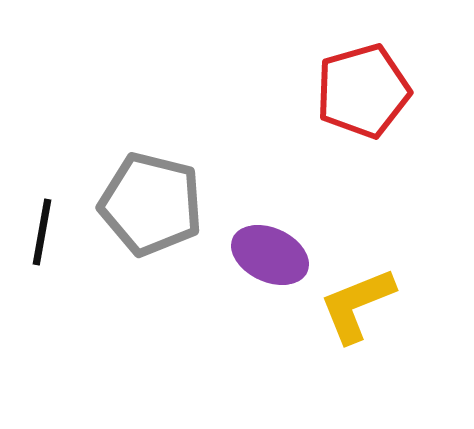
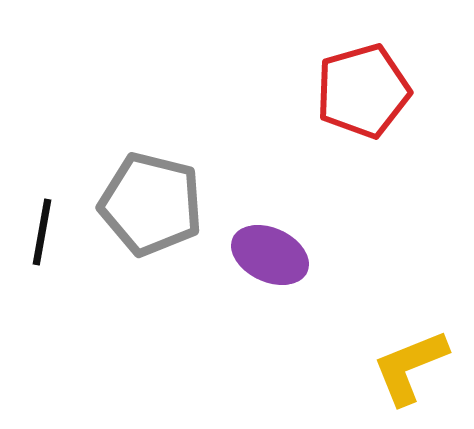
yellow L-shape: moved 53 px right, 62 px down
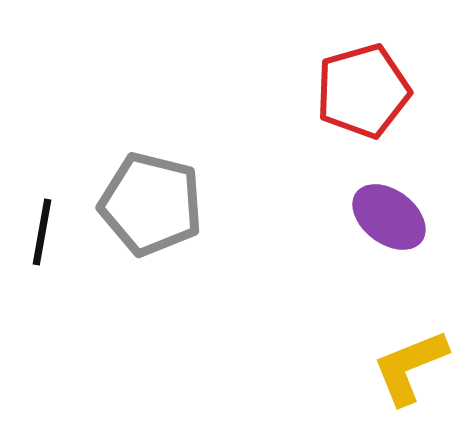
purple ellipse: moved 119 px right, 38 px up; rotated 12 degrees clockwise
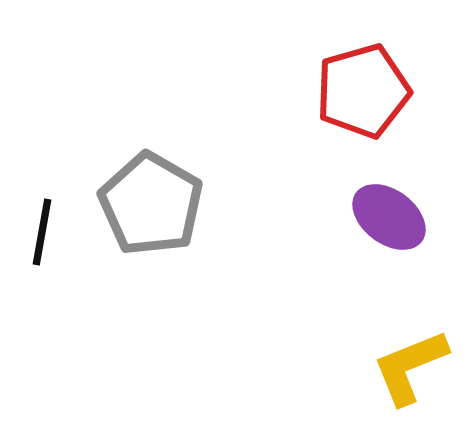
gray pentagon: rotated 16 degrees clockwise
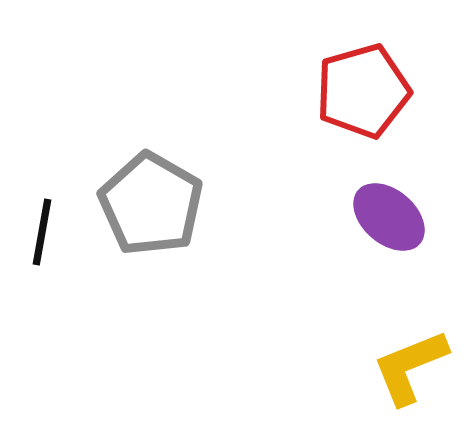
purple ellipse: rotated 4 degrees clockwise
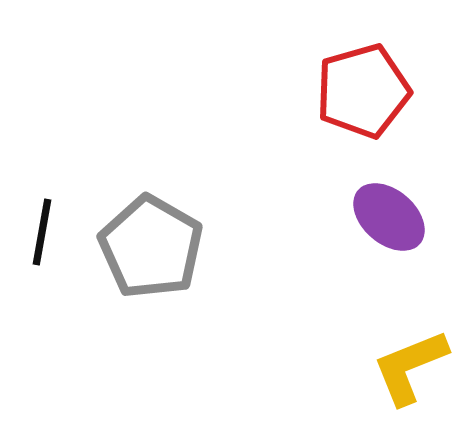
gray pentagon: moved 43 px down
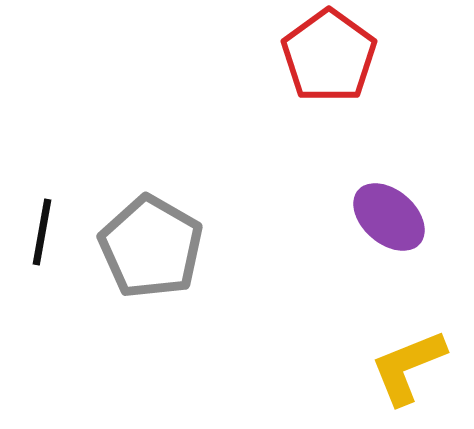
red pentagon: moved 34 px left, 35 px up; rotated 20 degrees counterclockwise
yellow L-shape: moved 2 px left
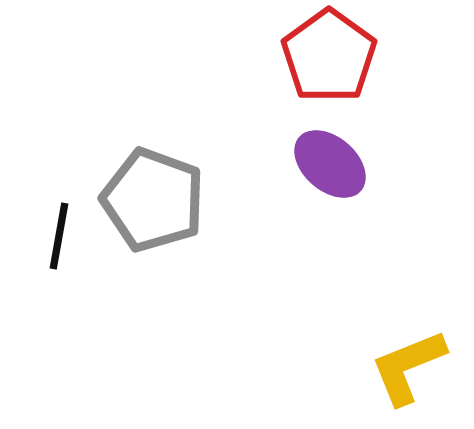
purple ellipse: moved 59 px left, 53 px up
black line: moved 17 px right, 4 px down
gray pentagon: moved 2 px right, 47 px up; rotated 10 degrees counterclockwise
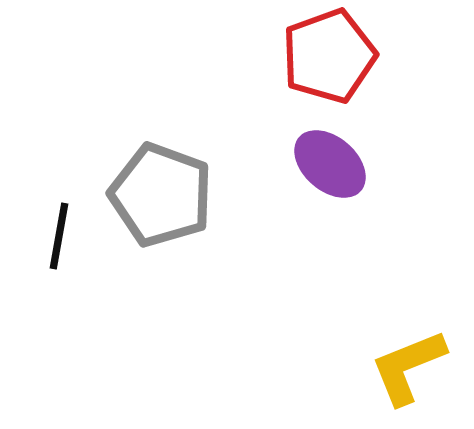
red pentagon: rotated 16 degrees clockwise
gray pentagon: moved 8 px right, 5 px up
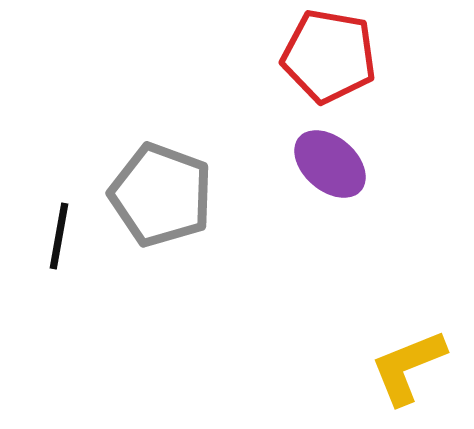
red pentagon: rotated 30 degrees clockwise
